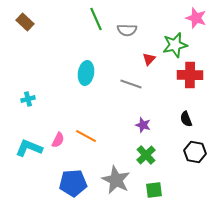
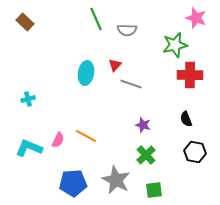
red triangle: moved 34 px left, 6 px down
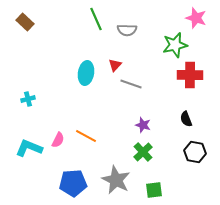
green cross: moved 3 px left, 3 px up
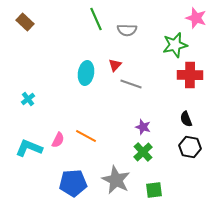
cyan cross: rotated 24 degrees counterclockwise
purple star: moved 2 px down
black hexagon: moved 5 px left, 5 px up
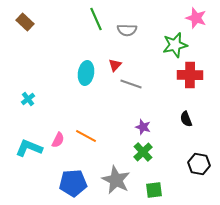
black hexagon: moved 9 px right, 17 px down
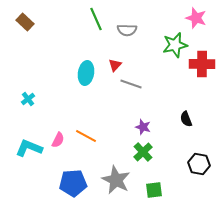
red cross: moved 12 px right, 11 px up
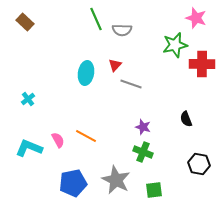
gray semicircle: moved 5 px left
pink semicircle: rotated 56 degrees counterclockwise
green cross: rotated 24 degrees counterclockwise
blue pentagon: rotated 8 degrees counterclockwise
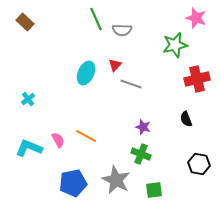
red cross: moved 5 px left, 15 px down; rotated 15 degrees counterclockwise
cyan ellipse: rotated 15 degrees clockwise
green cross: moved 2 px left, 2 px down
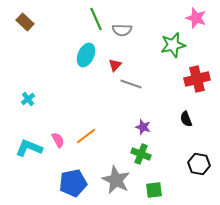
green star: moved 2 px left
cyan ellipse: moved 18 px up
orange line: rotated 65 degrees counterclockwise
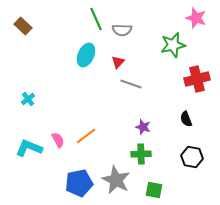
brown rectangle: moved 2 px left, 4 px down
red triangle: moved 3 px right, 3 px up
green cross: rotated 24 degrees counterclockwise
black hexagon: moved 7 px left, 7 px up
blue pentagon: moved 6 px right
green square: rotated 18 degrees clockwise
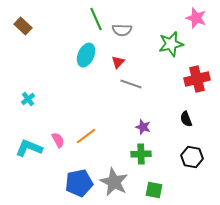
green star: moved 2 px left, 1 px up
gray star: moved 2 px left, 2 px down
